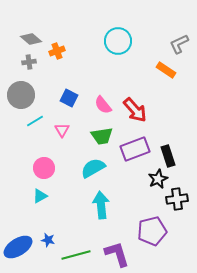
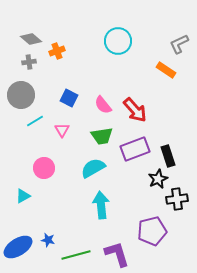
cyan triangle: moved 17 px left
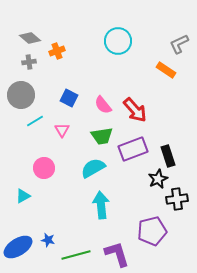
gray diamond: moved 1 px left, 1 px up
purple rectangle: moved 2 px left
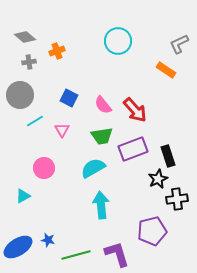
gray diamond: moved 5 px left, 1 px up
gray circle: moved 1 px left
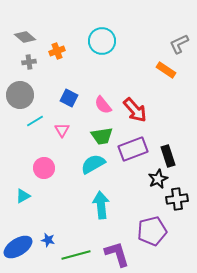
cyan circle: moved 16 px left
cyan semicircle: moved 4 px up
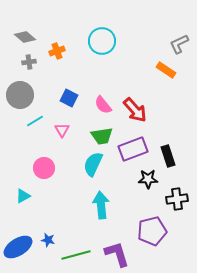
cyan semicircle: rotated 35 degrees counterclockwise
black star: moved 10 px left; rotated 24 degrees clockwise
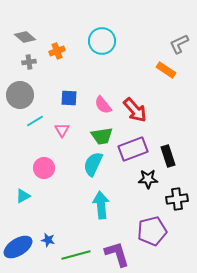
blue square: rotated 24 degrees counterclockwise
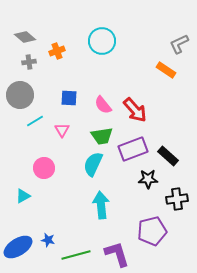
black rectangle: rotated 30 degrees counterclockwise
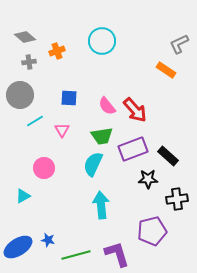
pink semicircle: moved 4 px right, 1 px down
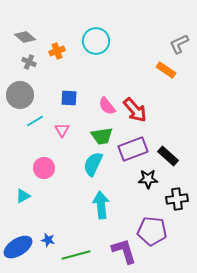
cyan circle: moved 6 px left
gray cross: rotated 32 degrees clockwise
purple pentagon: rotated 20 degrees clockwise
purple L-shape: moved 7 px right, 3 px up
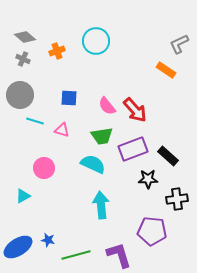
gray cross: moved 6 px left, 3 px up
cyan line: rotated 48 degrees clockwise
pink triangle: rotated 42 degrees counterclockwise
cyan semicircle: rotated 90 degrees clockwise
purple L-shape: moved 5 px left, 4 px down
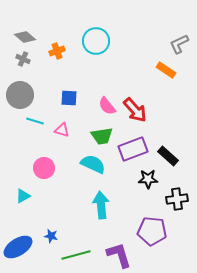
blue star: moved 3 px right, 4 px up
